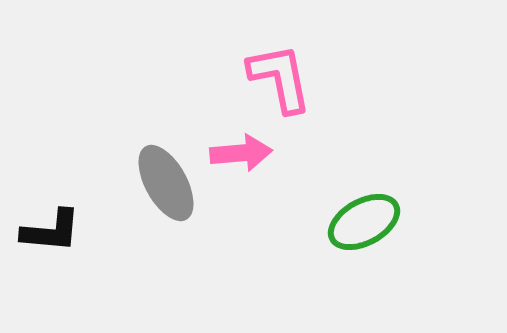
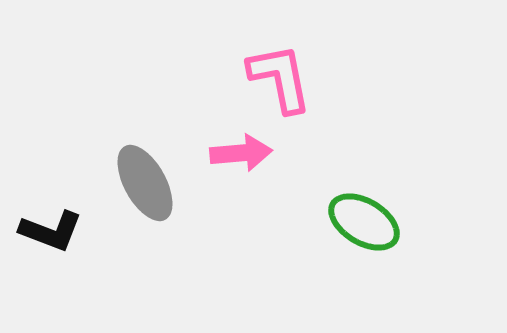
gray ellipse: moved 21 px left
green ellipse: rotated 60 degrees clockwise
black L-shape: rotated 16 degrees clockwise
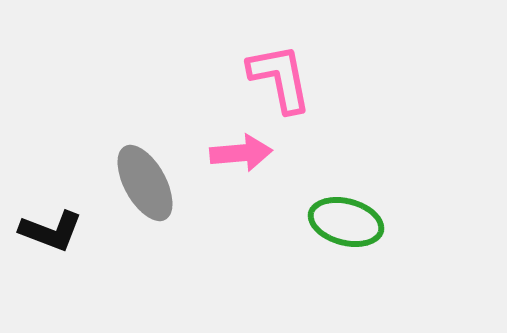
green ellipse: moved 18 px left; rotated 16 degrees counterclockwise
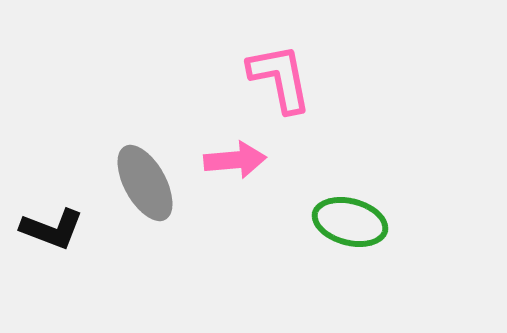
pink arrow: moved 6 px left, 7 px down
green ellipse: moved 4 px right
black L-shape: moved 1 px right, 2 px up
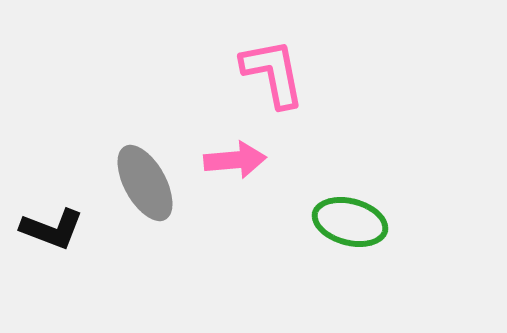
pink L-shape: moved 7 px left, 5 px up
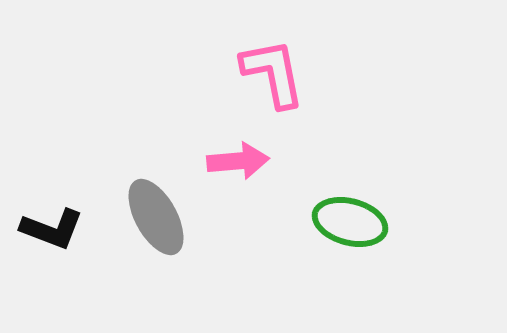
pink arrow: moved 3 px right, 1 px down
gray ellipse: moved 11 px right, 34 px down
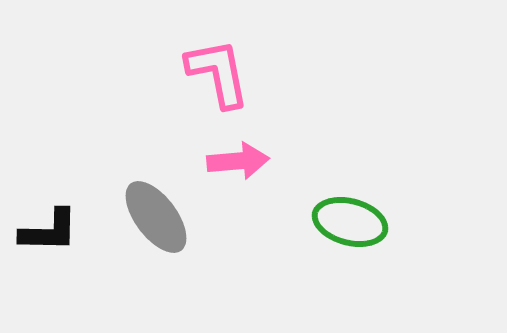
pink L-shape: moved 55 px left
gray ellipse: rotated 8 degrees counterclockwise
black L-shape: moved 3 px left, 2 px down; rotated 20 degrees counterclockwise
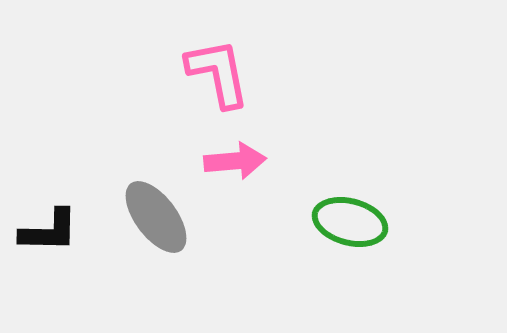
pink arrow: moved 3 px left
